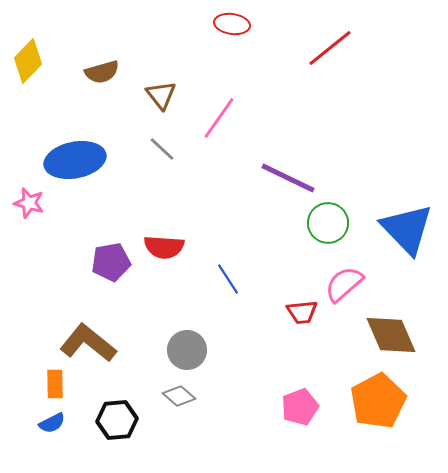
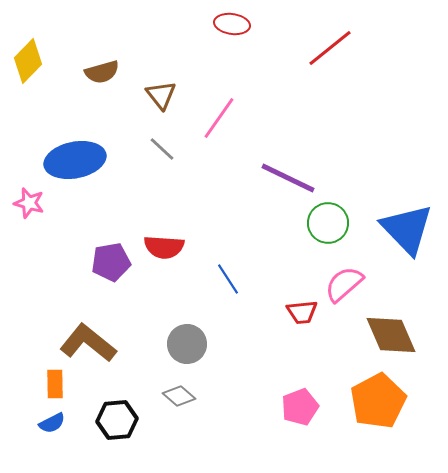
gray circle: moved 6 px up
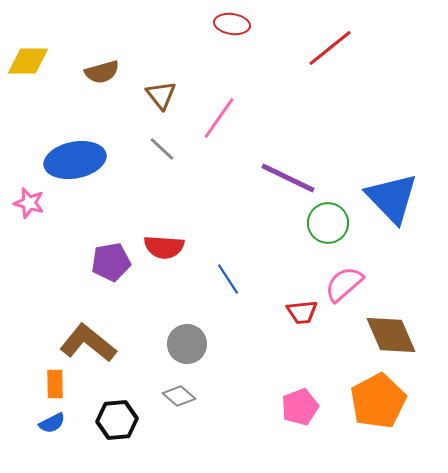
yellow diamond: rotated 45 degrees clockwise
blue triangle: moved 15 px left, 31 px up
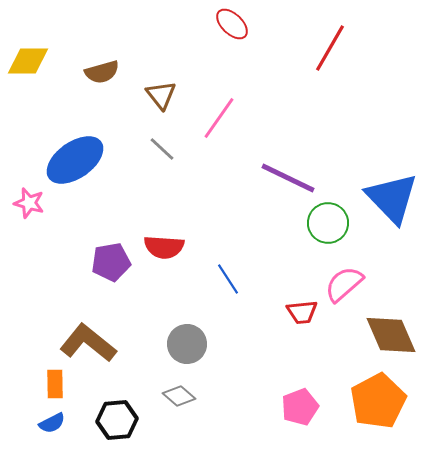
red ellipse: rotated 36 degrees clockwise
red line: rotated 21 degrees counterclockwise
blue ellipse: rotated 24 degrees counterclockwise
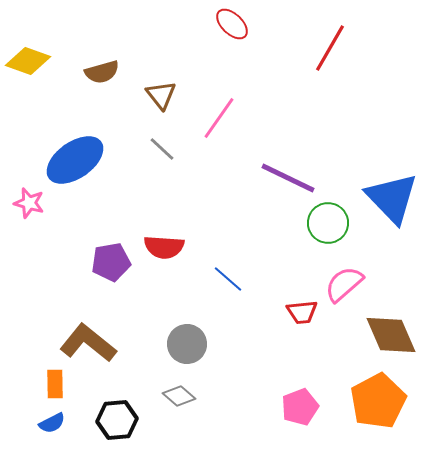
yellow diamond: rotated 21 degrees clockwise
blue line: rotated 16 degrees counterclockwise
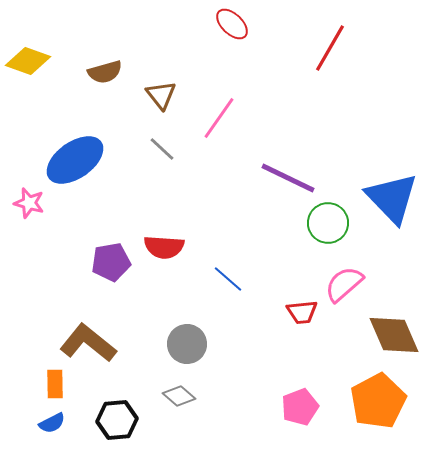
brown semicircle: moved 3 px right
brown diamond: moved 3 px right
